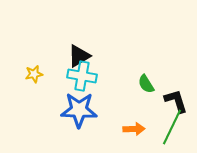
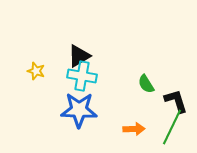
yellow star: moved 2 px right, 3 px up; rotated 30 degrees clockwise
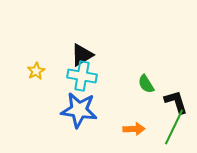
black triangle: moved 3 px right, 1 px up
yellow star: rotated 24 degrees clockwise
black L-shape: moved 1 px down
blue star: rotated 6 degrees clockwise
green line: moved 2 px right
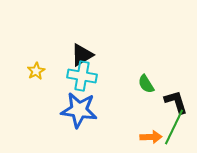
orange arrow: moved 17 px right, 8 px down
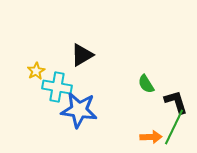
cyan cross: moved 25 px left, 11 px down
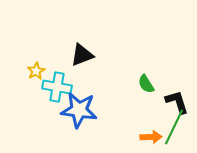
black triangle: rotated 10 degrees clockwise
black L-shape: moved 1 px right
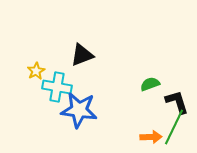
green semicircle: moved 4 px right; rotated 102 degrees clockwise
